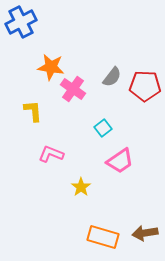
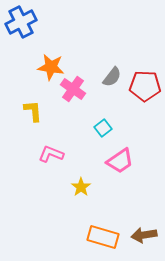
brown arrow: moved 1 px left, 2 px down
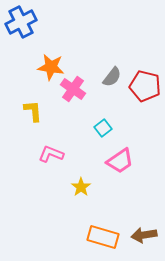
red pentagon: rotated 12 degrees clockwise
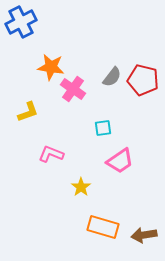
red pentagon: moved 2 px left, 6 px up
yellow L-shape: moved 5 px left, 1 px down; rotated 75 degrees clockwise
cyan square: rotated 30 degrees clockwise
orange rectangle: moved 10 px up
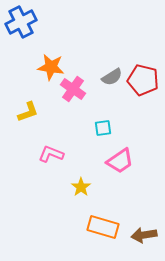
gray semicircle: rotated 20 degrees clockwise
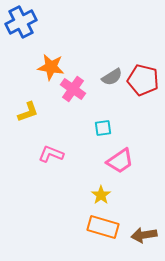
yellow star: moved 20 px right, 8 px down
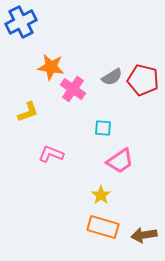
cyan square: rotated 12 degrees clockwise
